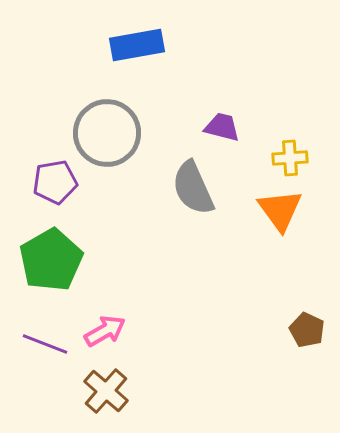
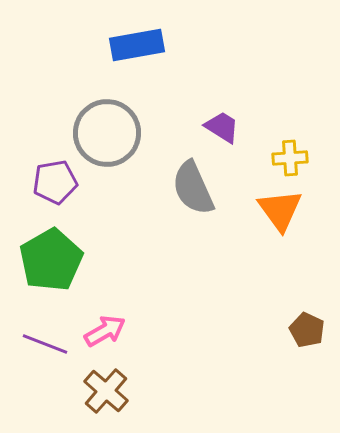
purple trapezoid: rotated 18 degrees clockwise
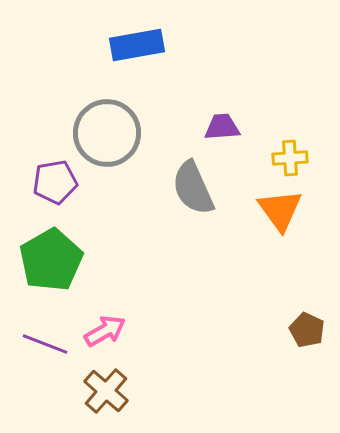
purple trapezoid: rotated 36 degrees counterclockwise
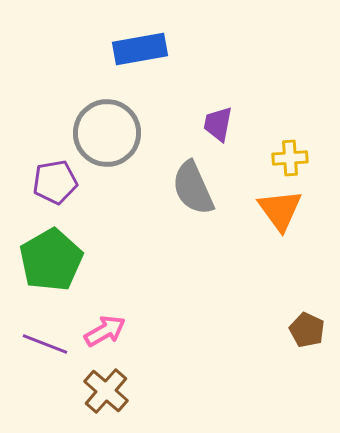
blue rectangle: moved 3 px right, 4 px down
purple trapezoid: moved 4 px left, 3 px up; rotated 75 degrees counterclockwise
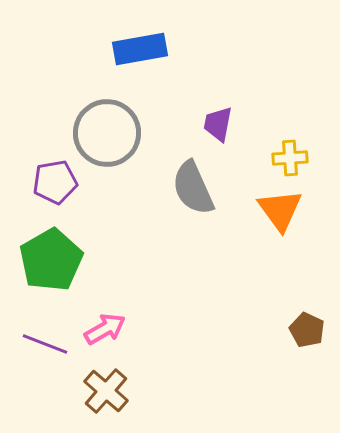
pink arrow: moved 2 px up
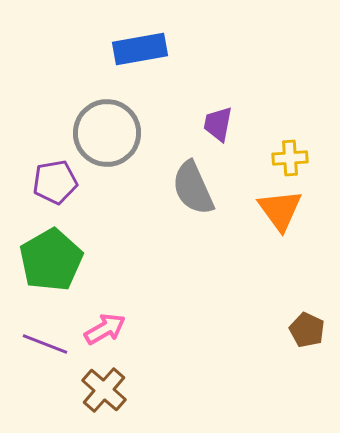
brown cross: moved 2 px left, 1 px up
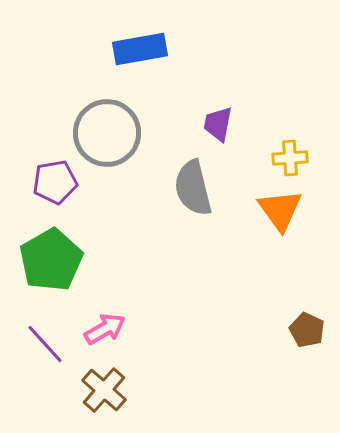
gray semicircle: rotated 10 degrees clockwise
purple line: rotated 27 degrees clockwise
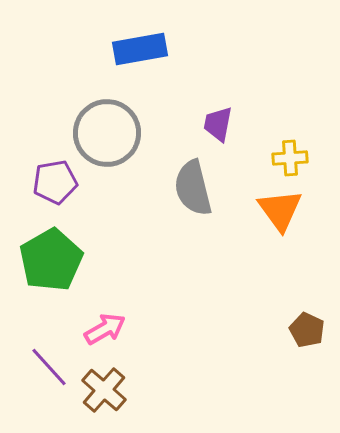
purple line: moved 4 px right, 23 px down
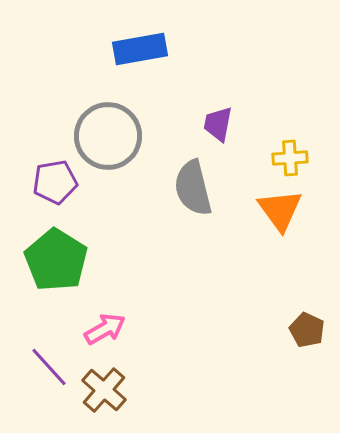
gray circle: moved 1 px right, 3 px down
green pentagon: moved 5 px right; rotated 10 degrees counterclockwise
